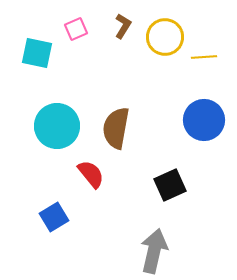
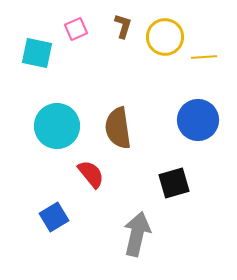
brown L-shape: rotated 15 degrees counterclockwise
blue circle: moved 6 px left
brown semicircle: moved 2 px right; rotated 18 degrees counterclockwise
black square: moved 4 px right, 2 px up; rotated 8 degrees clockwise
gray arrow: moved 17 px left, 17 px up
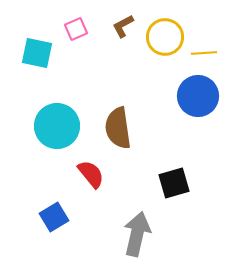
brown L-shape: rotated 135 degrees counterclockwise
yellow line: moved 4 px up
blue circle: moved 24 px up
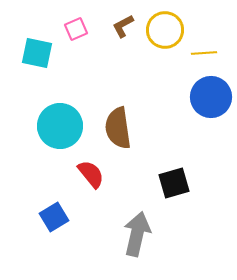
yellow circle: moved 7 px up
blue circle: moved 13 px right, 1 px down
cyan circle: moved 3 px right
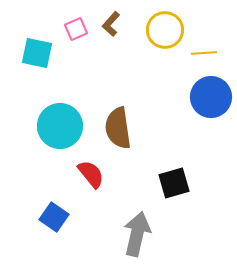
brown L-shape: moved 12 px left, 2 px up; rotated 20 degrees counterclockwise
blue square: rotated 24 degrees counterclockwise
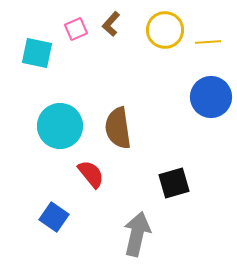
yellow line: moved 4 px right, 11 px up
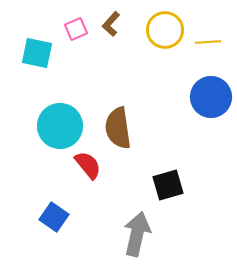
red semicircle: moved 3 px left, 9 px up
black square: moved 6 px left, 2 px down
